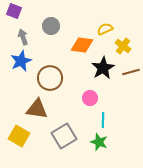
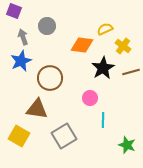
gray circle: moved 4 px left
green star: moved 28 px right, 3 px down
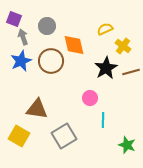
purple square: moved 8 px down
orange diamond: moved 8 px left; rotated 70 degrees clockwise
black star: moved 3 px right
brown circle: moved 1 px right, 17 px up
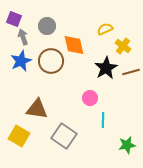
gray square: rotated 25 degrees counterclockwise
green star: rotated 30 degrees counterclockwise
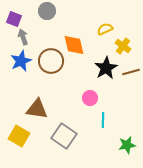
gray circle: moved 15 px up
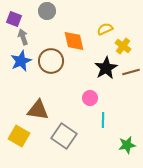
orange diamond: moved 4 px up
brown triangle: moved 1 px right, 1 px down
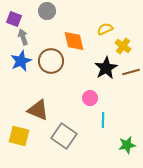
brown triangle: rotated 15 degrees clockwise
yellow square: rotated 15 degrees counterclockwise
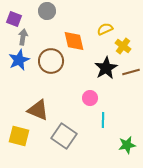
gray arrow: rotated 28 degrees clockwise
blue star: moved 2 px left, 1 px up
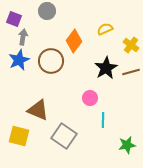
orange diamond: rotated 50 degrees clockwise
yellow cross: moved 8 px right, 1 px up
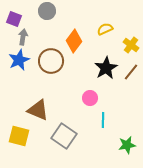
brown line: rotated 36 degrees counterclockwise
